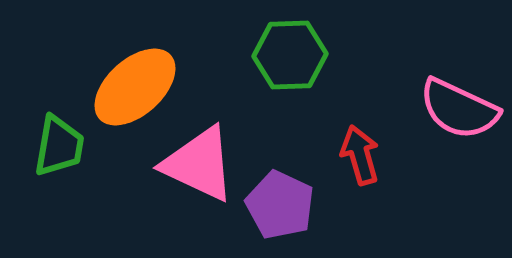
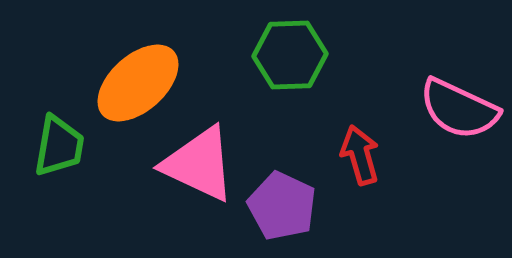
orange ellipse: moved 3 px right, 4 px up
purple pentagon: moved 2 px right, 1 px down
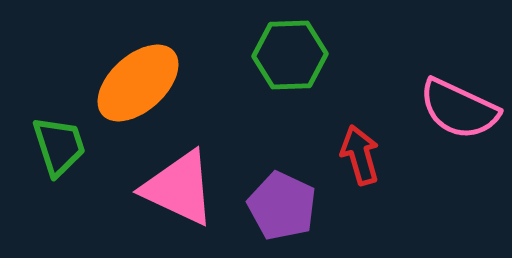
green trapezoid: rotated 28 degrees counterclockwise
pink triangle: moved 20 px left, 24 px down
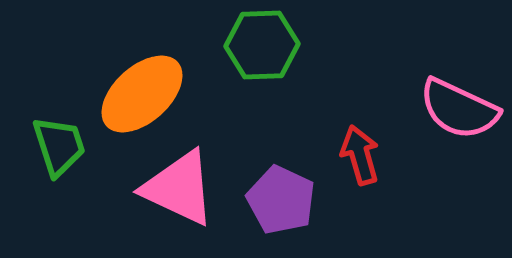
green hexagon: moved 28 px left, 10 px up
orange ellipse: moved 4 px right, 11 px down
purple pentagon: moved 1 px left, 6 px up
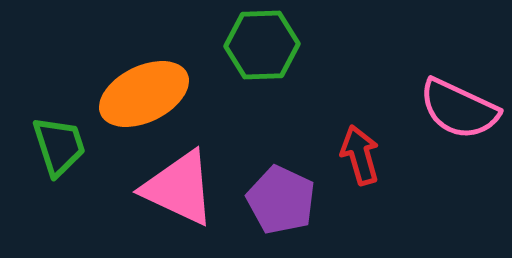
orange ellipse: moved 2 px right; rotated 16 degrees clockwise
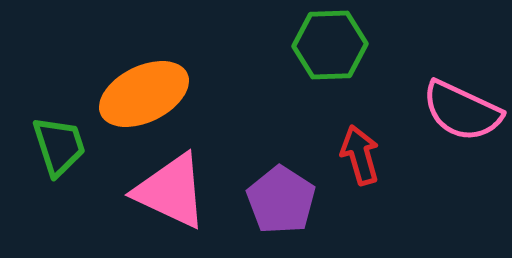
green hexagon: moved 68 px right
pink semicircle: moved 3 px right, 2 px down
pink triangle: moved 8 px left, 3 px down
purple pentagon: rotated 8 degrees clockwise
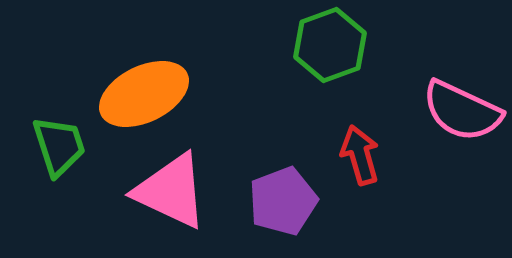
green hexagon: rotated 18 degrees counterclockwise
purple pentagon: moved 2 px right, 1 px down; rotated 18 degrees clockwise
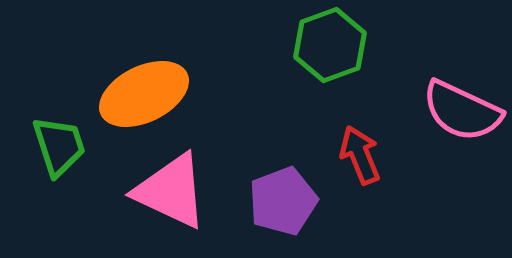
red arrow: rotated 6 degrees counterclockwise
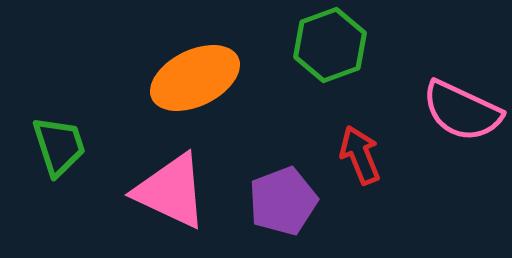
orange ellipse: moved 51 px right, 16 px up
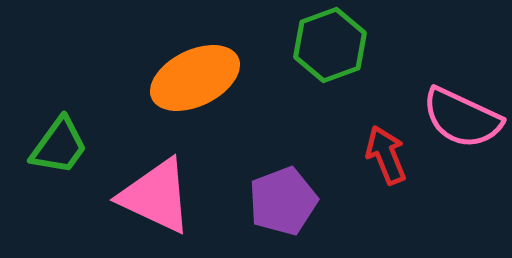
pink semicircle: moved 7 px down
green trapezoid: rotated 54 degrees clockwise
red arrow: moved 26 px right
pink triangle: moved 15 px left, 5 px down
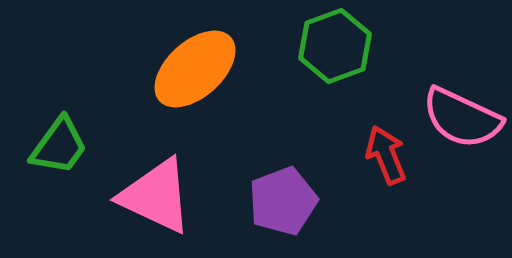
green hexagon: moved 5 px right, 1 px down
orange ellipse: moved 9 px up; rotated 16 degrees counterclockwise
